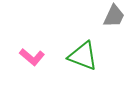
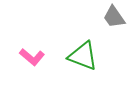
gray trapezoid: moved 1 px down; rotated 120 degrees clockwise
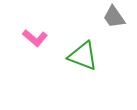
pink L-shape: moved 3 px right, 19 px up
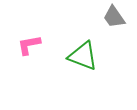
pink L-shape: moved 6 px left, 7 px down; rotated 130 degrees clockwise
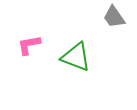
green triangle: moved 7 px left, 1 px down
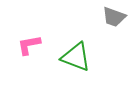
gray trapezoid: rotated 35 degrees counterclockwise
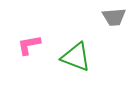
gray trapezoid: rotated 25 degrees counterclockwise
